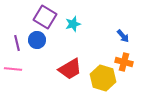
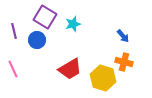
purple line: moved 3 px left, 12 px up
pink line: rotated 60 degrees clockwise
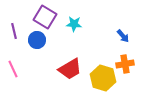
cyan star: moved 1 px right; rotated 21 degrees clockwise
orange cross: moved 1 px right, 2 px down; rotated 24 degrees counterclockwise
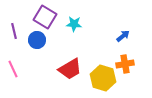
blue arrow: rotated 88 degrees counterclockwise
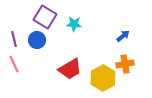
purple line: moved 8 px down
pink line: moved 1 px right, 5 px up
yellow hexagon: rotated 15 degrees clockwise
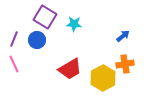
purple line: rotated 35 degrees clockwise
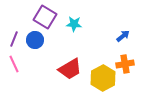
blue circle: moved 2 px left
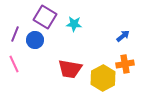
purple line: moved 1 px right, 5 px up
red trapezoid: rotated 40 degrees clockwise
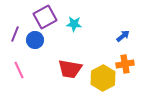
purple square: rotated 30 degrees clockwise
pink line: moved 5 px right, 6 px down
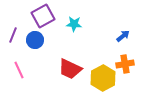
purple square: moved 2 px left, 1 px up
purple line: moved 2 px left, 1 px down
red trapezoid: rotated 15 degrees clockwise
